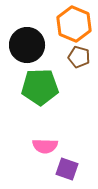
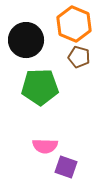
black circle: moved 1 px left, 5 px up
purple square: moved 1 px left, 2 px up
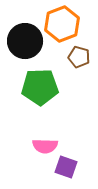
orange hexagon: moved 12 px left; rotated 16 degrees clockwise
black circle: moved 1 px left, 1 px down
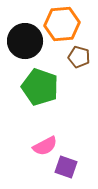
orange hexagon: rotated 16 degrees clockwise
green pentagon: rotated 21 degrees clockwise
pink semicircle: rotated 30 degrees counterclockwise
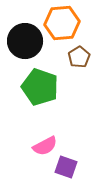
orange hexagon: moved 1 px up
brown pentagon: rotated 25 degrees clockwise
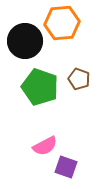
brown pentagon: moved 22 px down; rotated 20 degrees counterclockwise
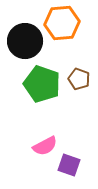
green pentagon: moved 2 px right, 3 px up
purple square: moved 3 px right, 2 px up
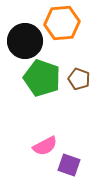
green pentagon: moved 6 px up
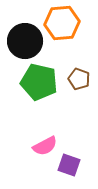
green pentagon: moved 3 px left, 4 px down; rotated 6 degrees counterclockwise
